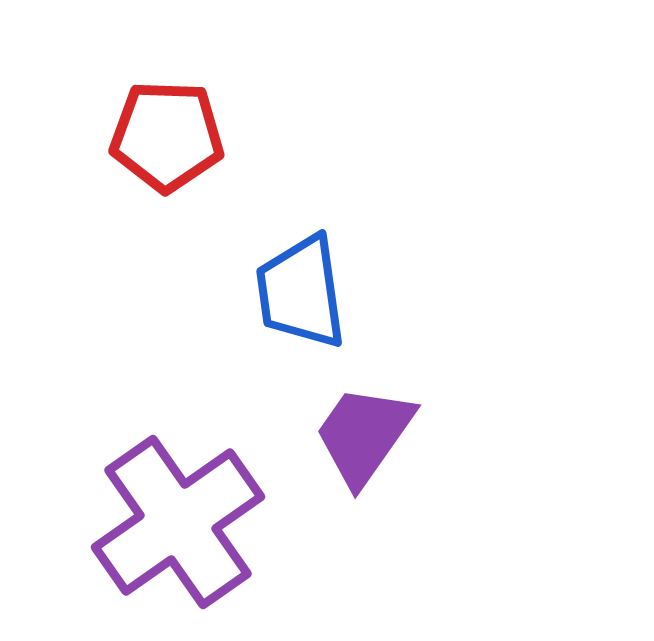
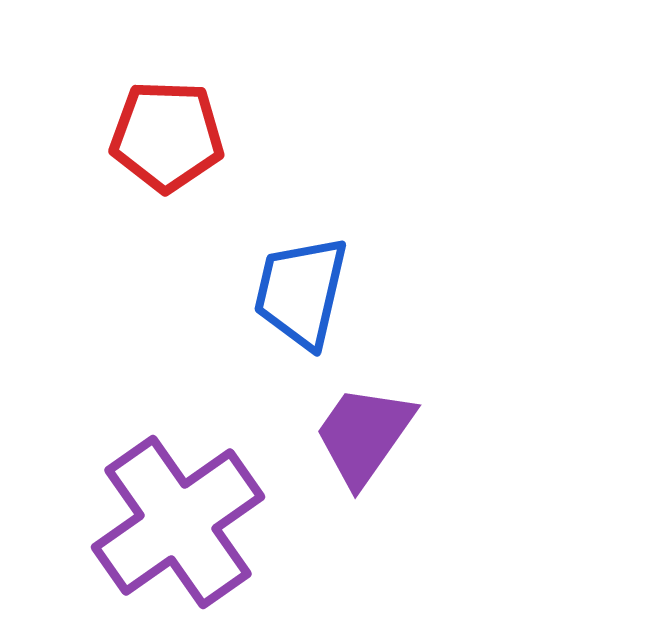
blue trapezoid: rotated 21 degrees clockwise
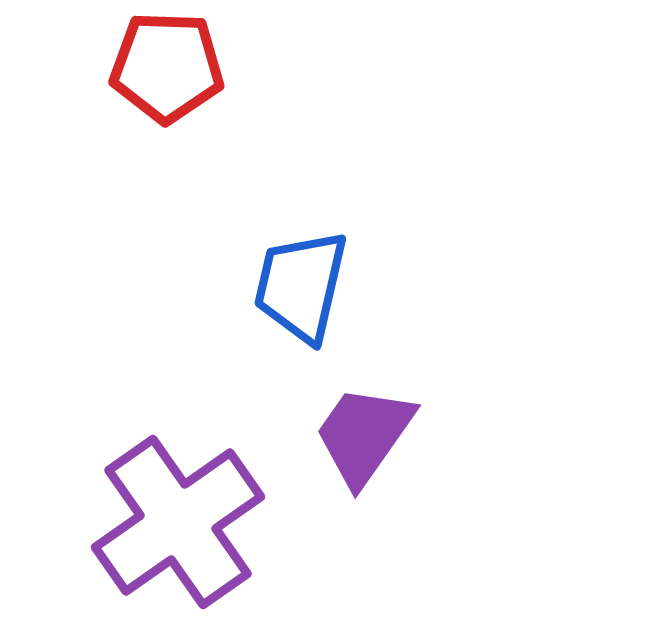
red pentagon: moved 69 px up
blue trapezoid: moved 6 px up
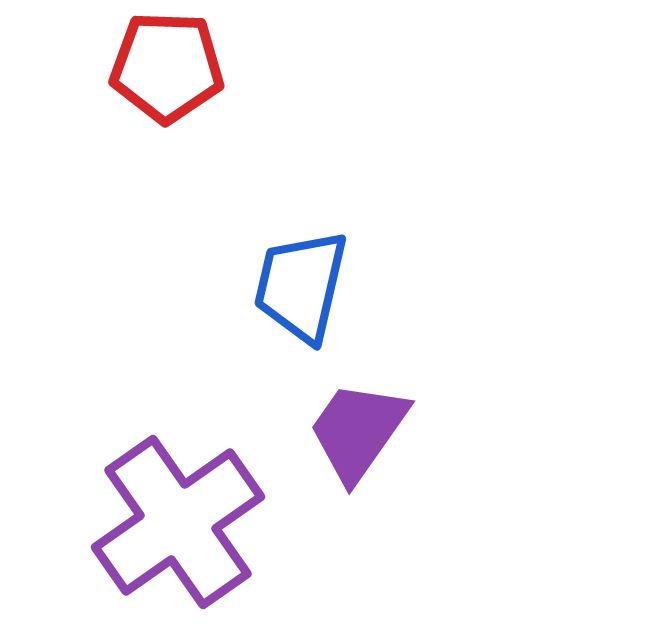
purple trapezoid: moved 6 px left, 4 px up
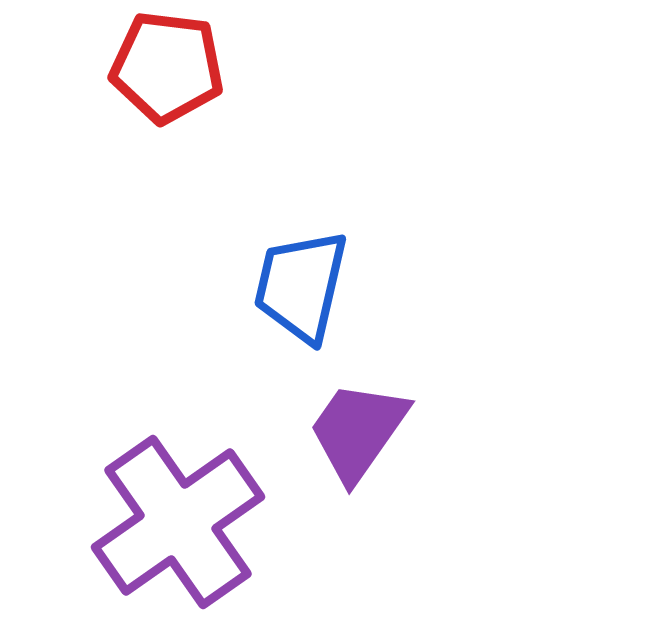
red pentagon: rotated 5 degrees clockwise
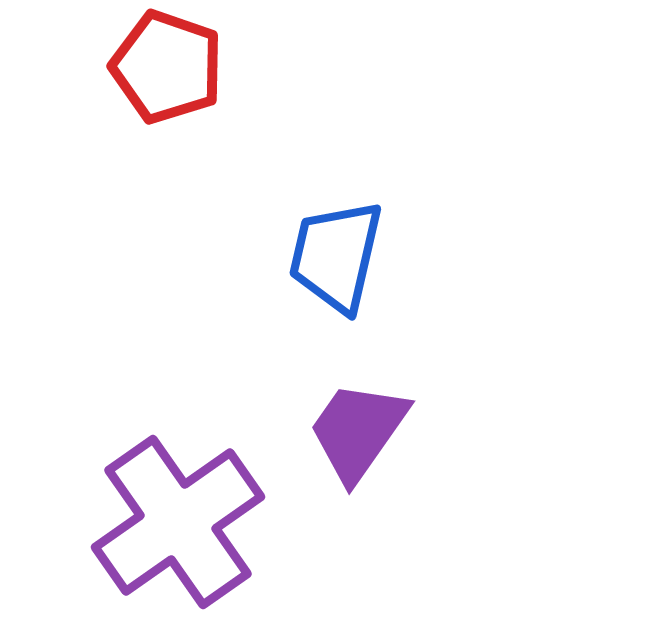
red pentagon: rotated 12 degrees clockwise
blue trapezoid: moved 35 px right, 30 px up
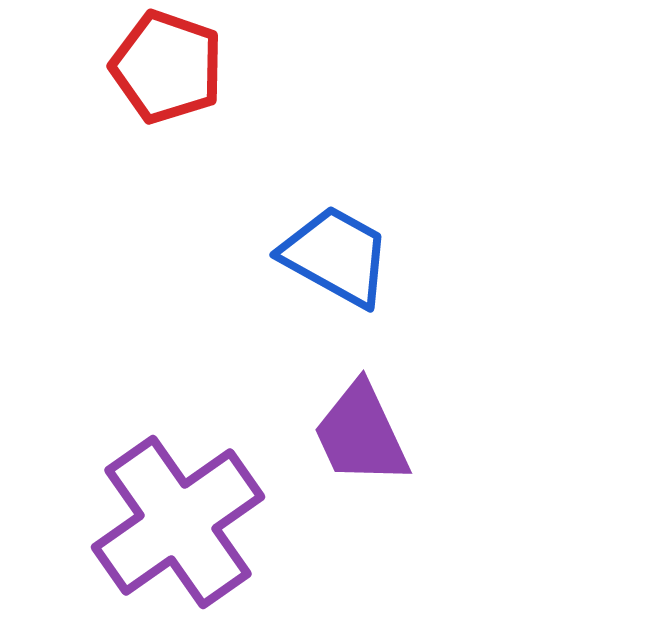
blue trapezoid: rotated 106 degrees clockwise
purple trapezoid: moved 3 px right, 3 px down; rotated 60 degrees counterclockwise
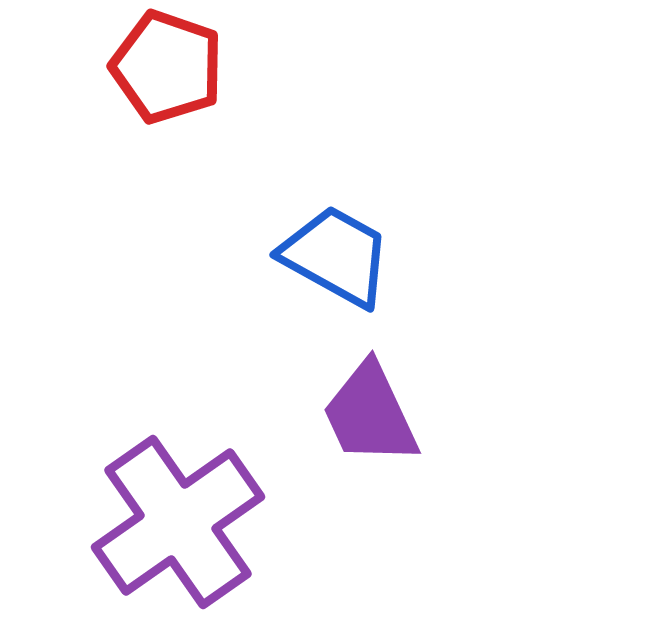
purple trapezoid: moved 9 px right, 20 px up
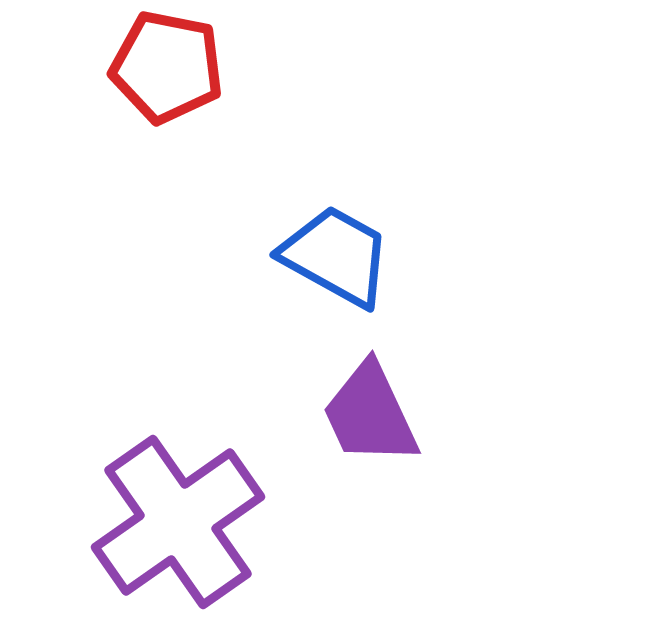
red pentagon: rotated 8 degrees counterclockwise
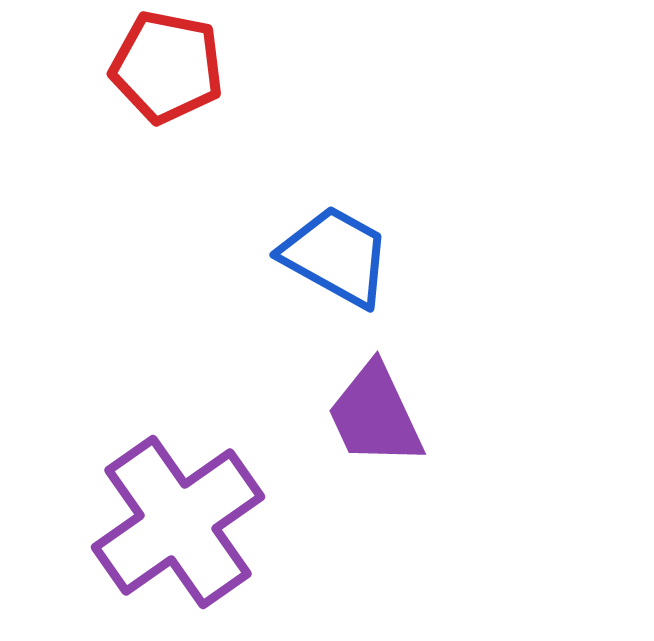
purple trapezoid: moved 5 px right, 1 px down
